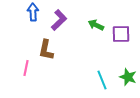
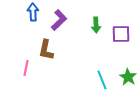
green arrow: rotated 119 degrees counterclockwise
green star: rotated 12 degrees clockwise
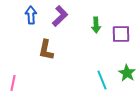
blue arrow: moved 2 px left, 3 px down
purple L-shape: moved 1 px right, 4 px up
pink line: moved 13 px left, 15 px down
green star: moved 1 px left, 4 px up
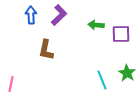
purple L-shape: moved 1 px left, 1 px up
green arrow: rotated 98 degrees clockwise
pink line: moved 2 px left, 1 px down
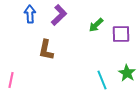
blue arrow: moved 1 px left, 1 px up
green arrow: rotated 49 degrees counterclockwise
pink line: moved 4 px up
